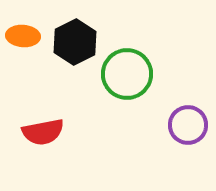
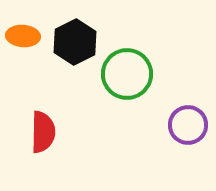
red semicircle: rotated 78 degrees counterclockwise
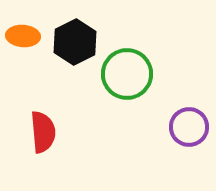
purple circle: moved 1 px right, 2 px down
red semicircle: rotated 6 degrees counterclockwise
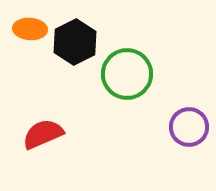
orange ellipse: moved 7 px right, 7 px up
red semicircle: moved 2 px down; rotated 108 degrees counterclockwise
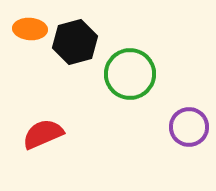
black hexagon: rotated 12 degrees clockwise
green circle: moved 3 px right
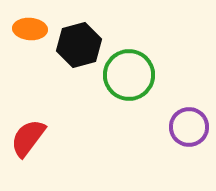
black hexagon: moved 4 px right, 3 px down
green circle: moved 1 px left, 1 px down
red semicircle: moved 15 px left, 4 px down; rotated 30 degrees counterclockwise
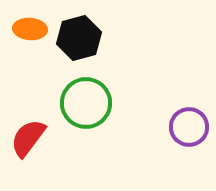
black hexagon: moved 7 px up
green circle: moved 43 px left, 28 px down
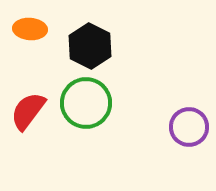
black hexagon: moved 11 px right, 8 px down; rotated 18 degrees counterclockwise
red semicircle: moved 27 px up
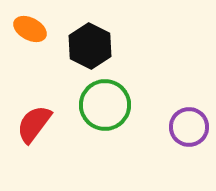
orange ellipse: rotated 24 degrees clockwise
green circle: moved 19 px right, 2 px down
red semicircle: moved 6 px right, 13 px down
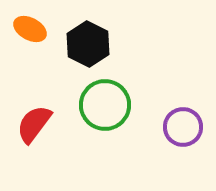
black hexagon: moved 2 px left, 2 px up
purple circle: moved 6 px left
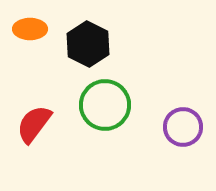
orange ellipse: rotated 28 degrees counterclockwise
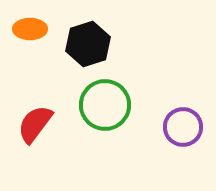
black hexagon: rotated 15 degrees clockwise
red semicircle: moved 1 px right
